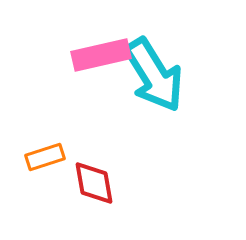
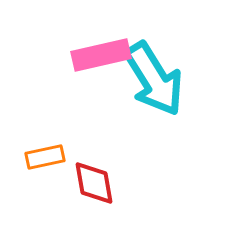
cyan arrow: moved 4 px down
orange rectangle: rotated 6 degrees clockwise
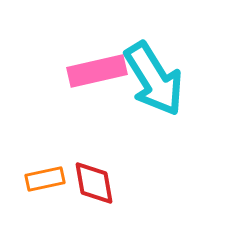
pink rectangle: moved 4 px left, 16 px down
orange rectangle: moved 22 px down
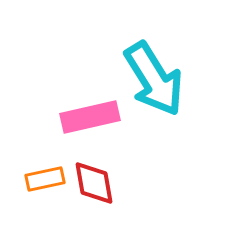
pink rectangle: moved 7 px left, 46 px down
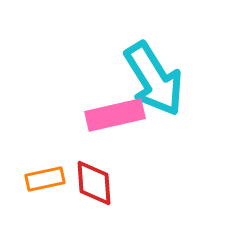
pink rectangle: moved 25 px right, 2 px up
red diamond: rotated 6 degrees clockwise
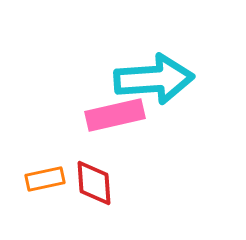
cyan arrow: rotated 62 degrees counterclockwise
